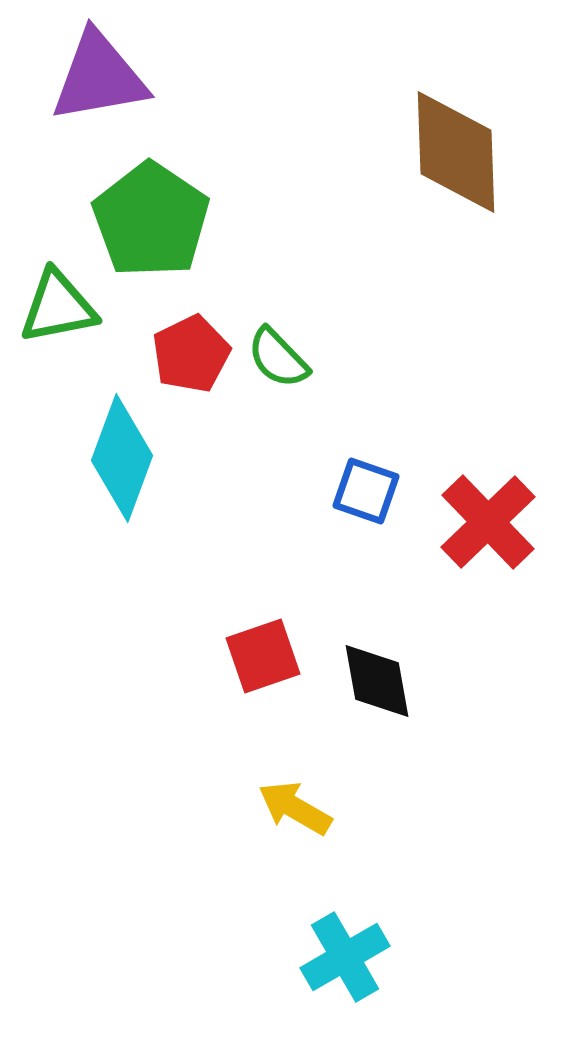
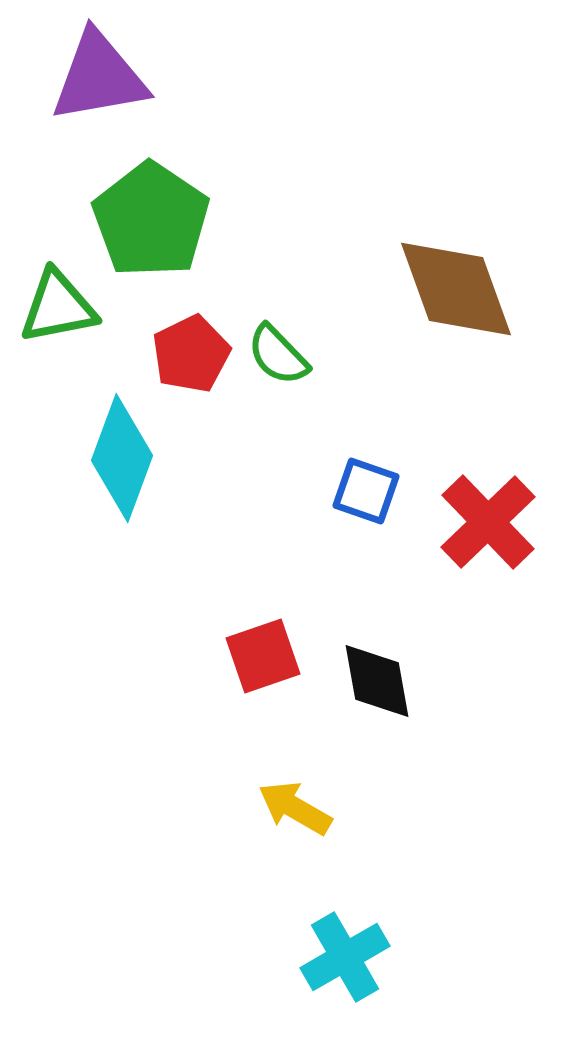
brown diamond: moved 137 px down; rotated 18 degrees counterclockwise
green semicircle: moved 3 px up
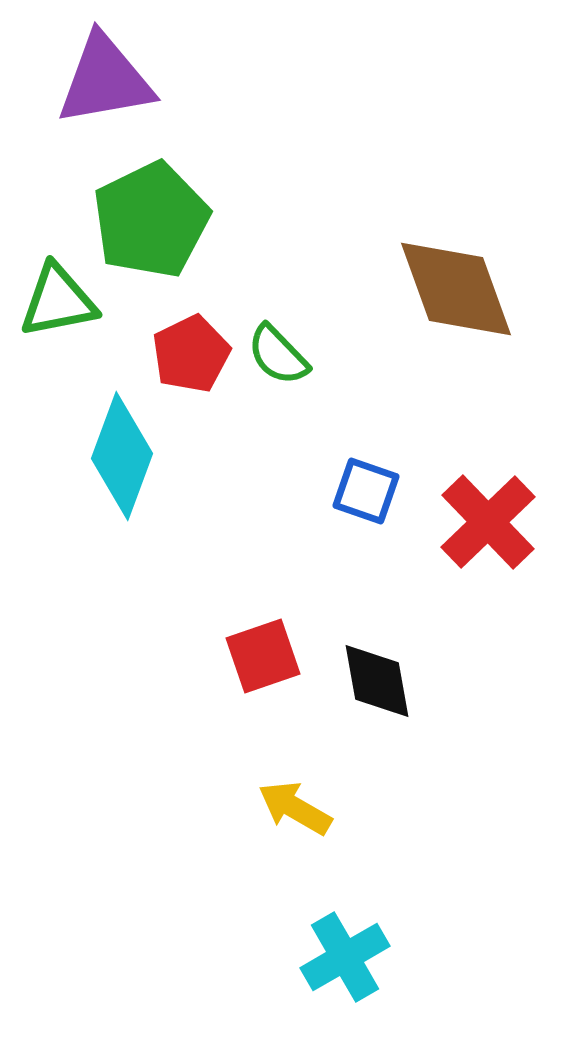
purple triangle: moved 6 px right, 3 px down
green pentagon: rotated 12 degrees clockwise
green triangle: moved 6 px up
cyan diamond: moved 2 px up
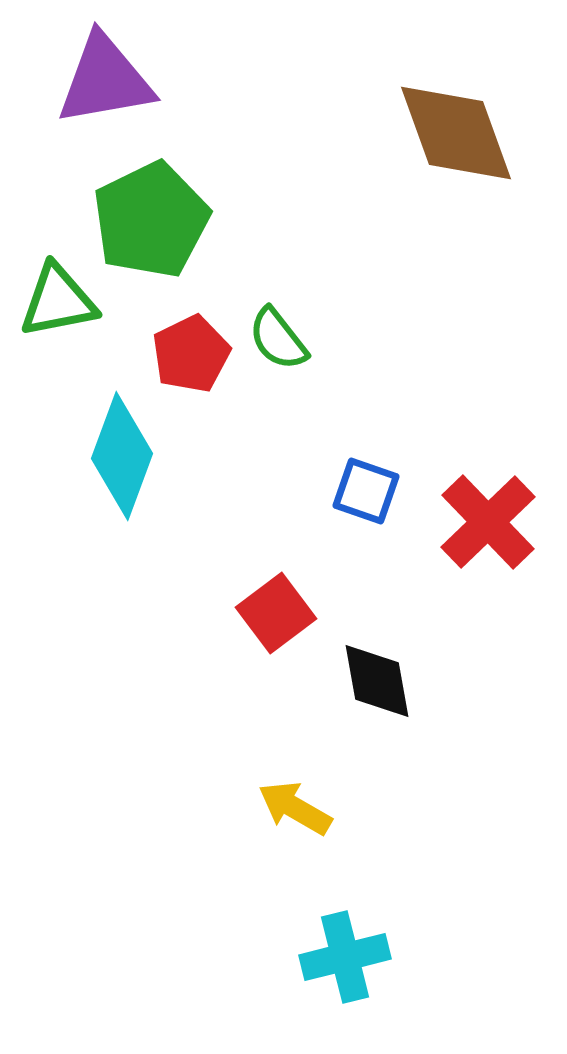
brown diamond: moved 156 px up
green semicircle: moved 16 px up; rotated 6 degrees clockwise
red square: moved 13 px right, 43 px up; rotated 18 degrees counterclockwise
cyan cross: rotated 16 degrees clockwise
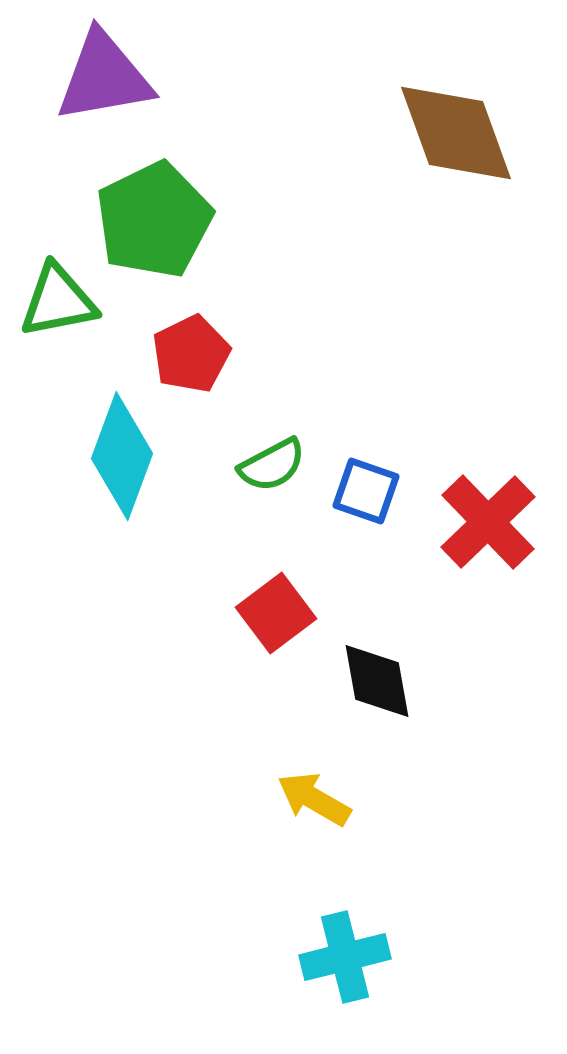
purple triangle: moved 1 px left, 3 px up
green pentagon: moved 3 px right
green semicircle: moved 6 px left, 126 px down; rotated 80 degrees counterclockwise
yellow arrow: moved 19 px right, 9 px up
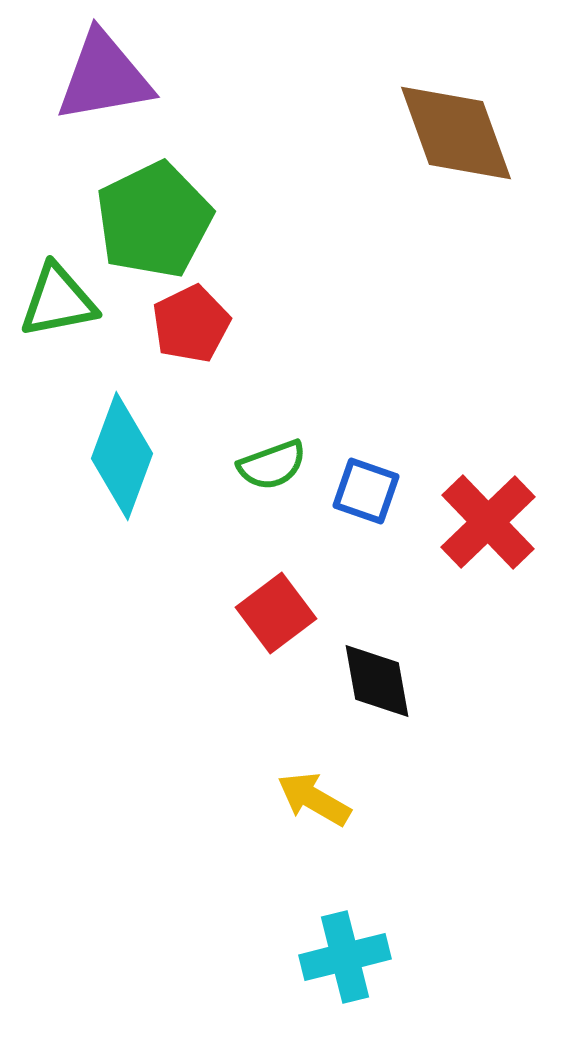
red pentagon: moved 30 px up
green semicircle: rotated 8 degrees clockwise
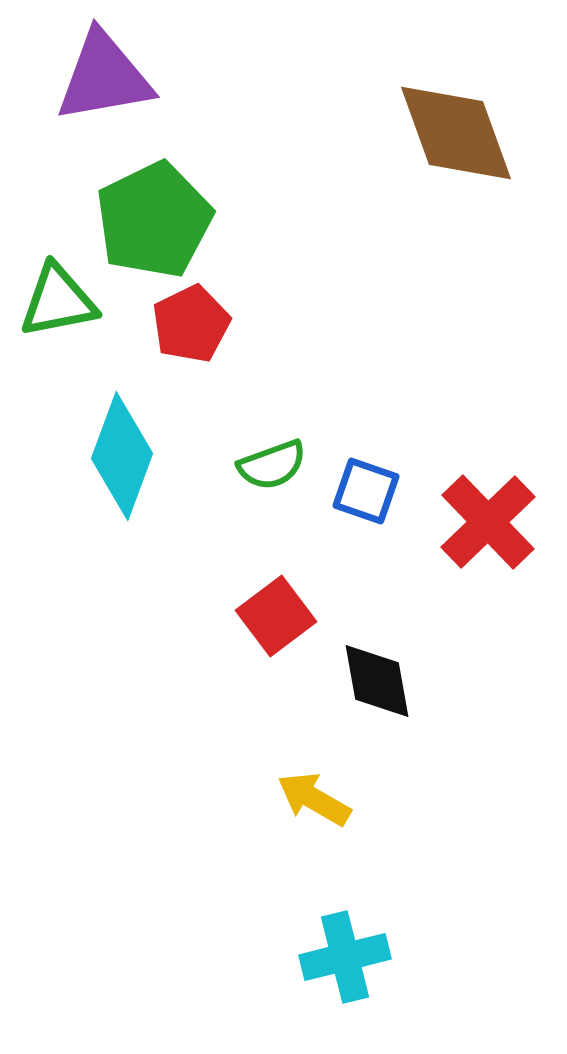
red square: moved 3 px down
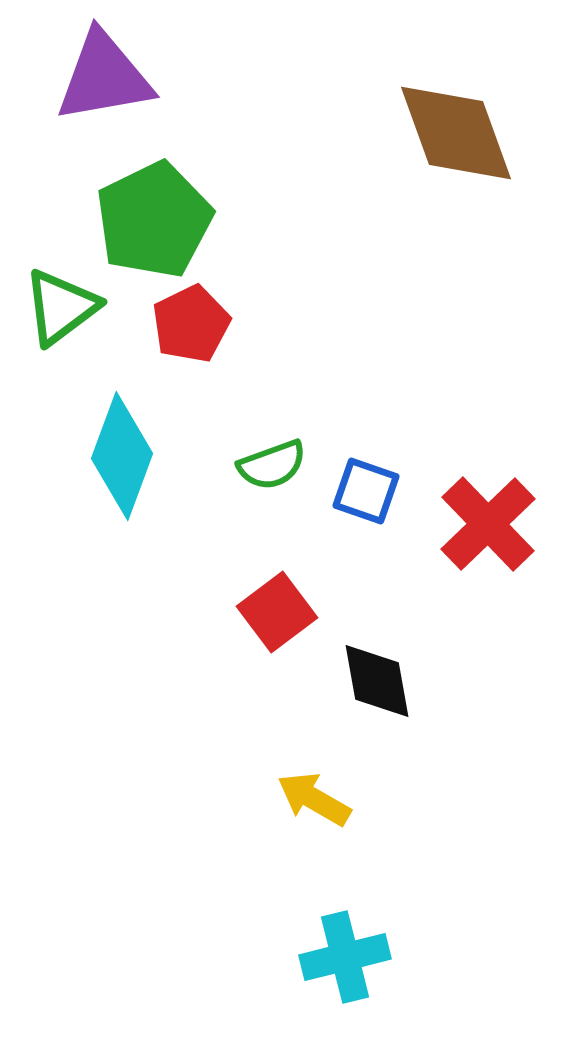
green triangle: moved 3 px right, 6 px down; rotated 26 degrees counterclockwise
red cross: moved 2 px down
red square: moved 1 px right, 4 px up
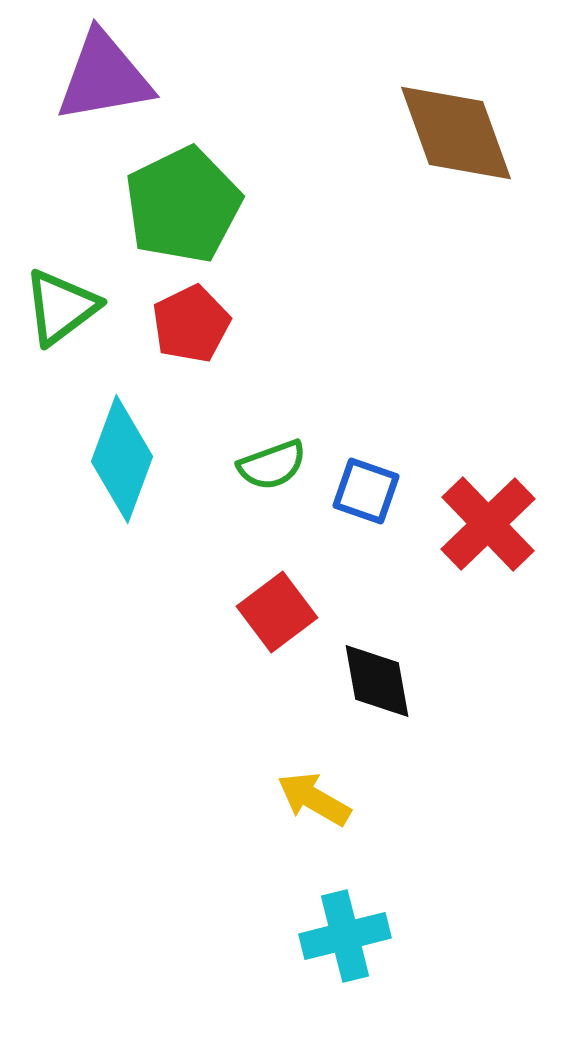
green pentagon: moved 29 px right, 15 px up
cyan diamond: moved 3 px down
cyan cross: moved 21 px up
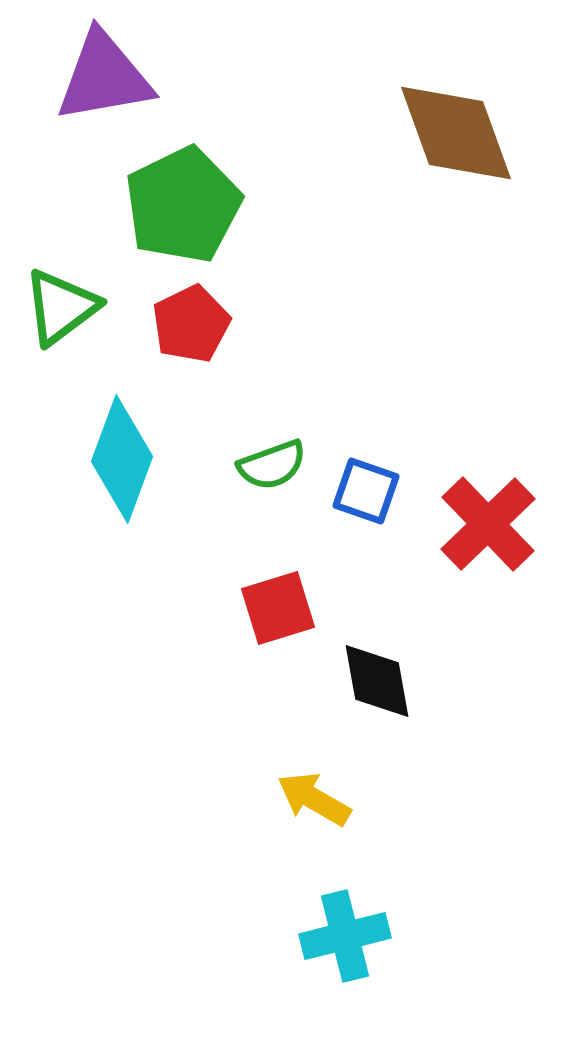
red square: moved 1 px right, 4 px up; rotated 20 degrees clockwise
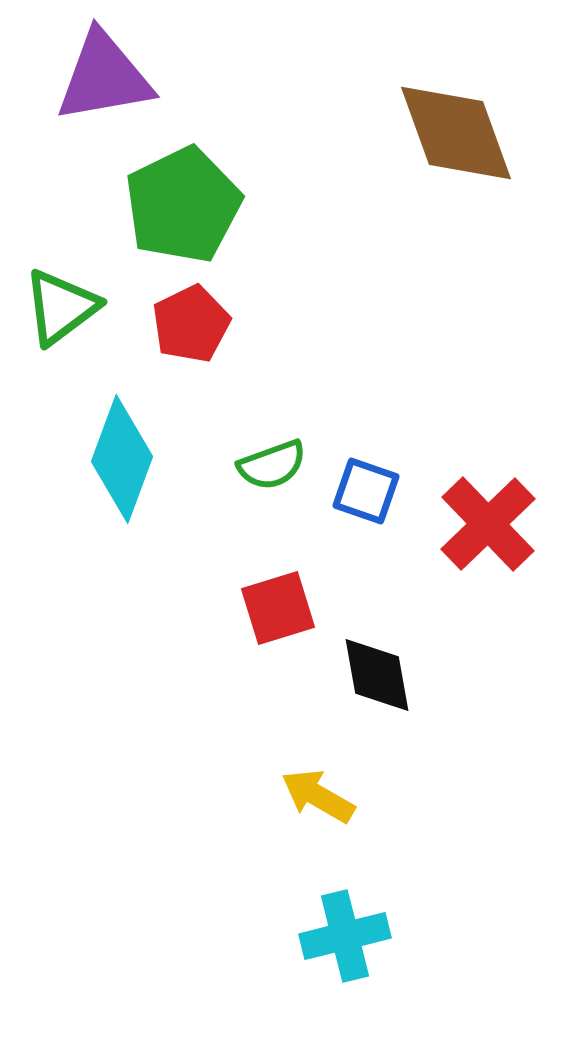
black diamond: moved 6 px up
yellow arrow: moved 4 px right, 3 px up
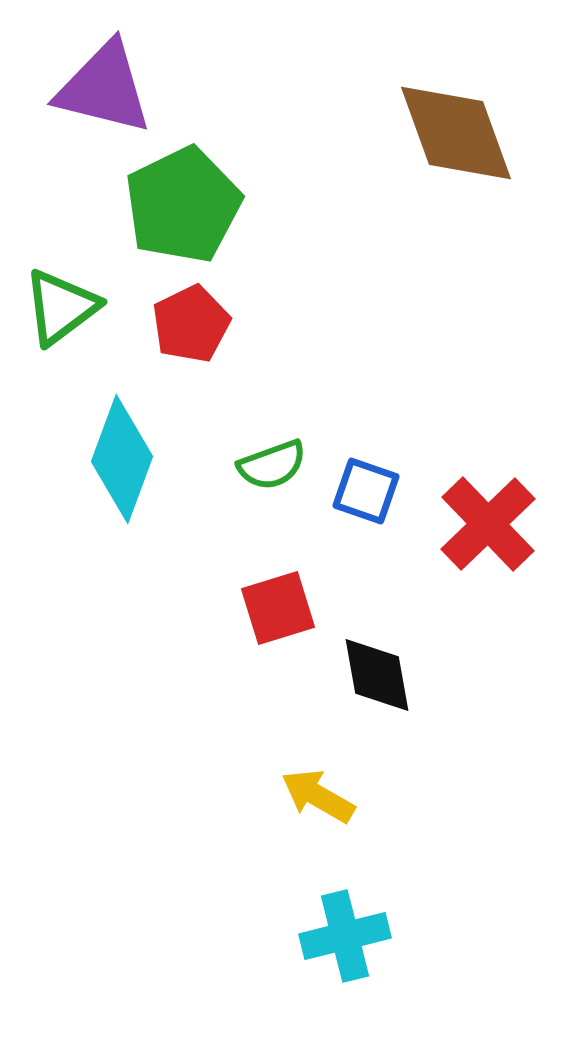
purple triangle: moved 11 px down; rotated 24 degrees clockwise
